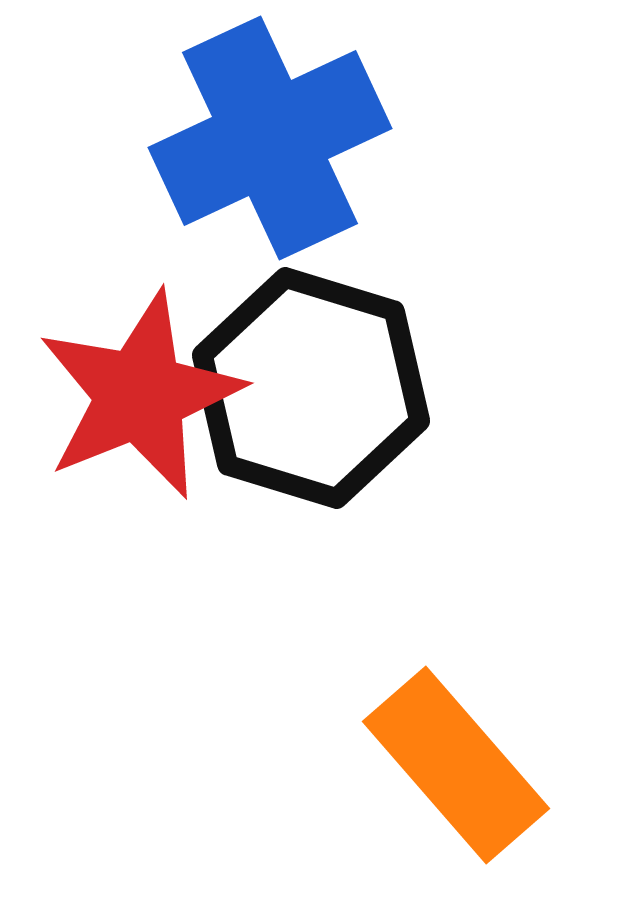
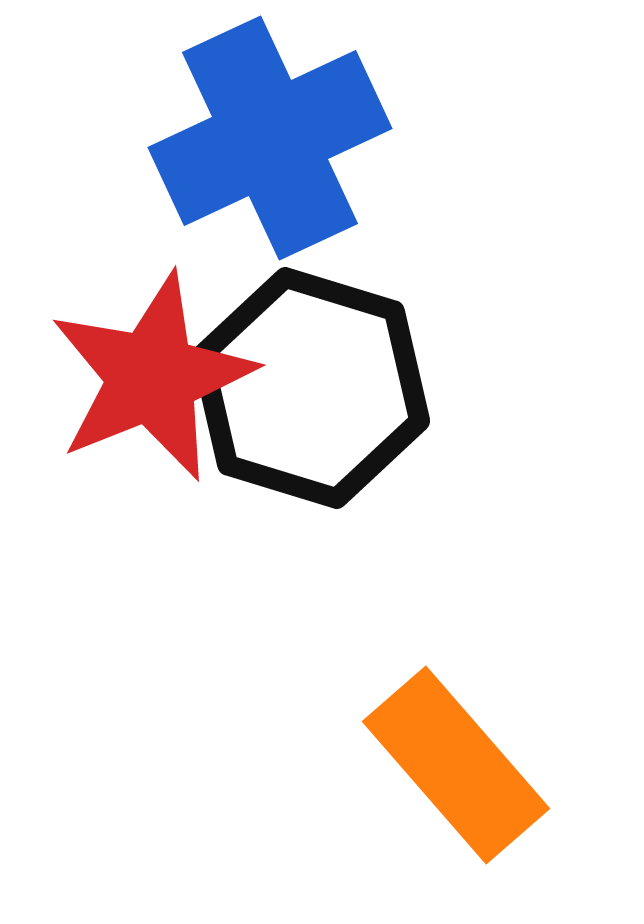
red star: moved 12 px right, 18 px up
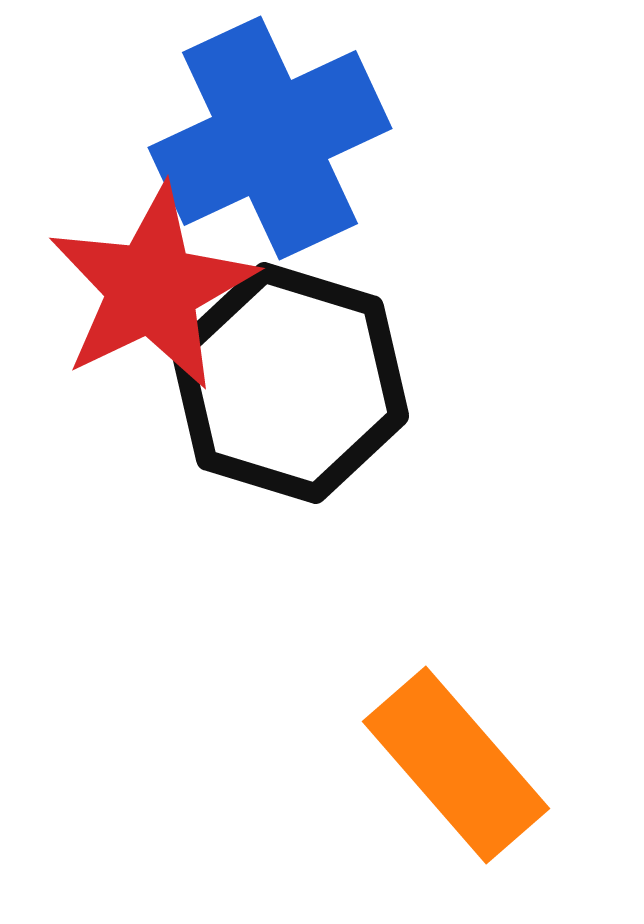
red star: moved 89 px up; rotated 4 degrees counterclockwise
black hexagon: moved 21 px left, 5 px up
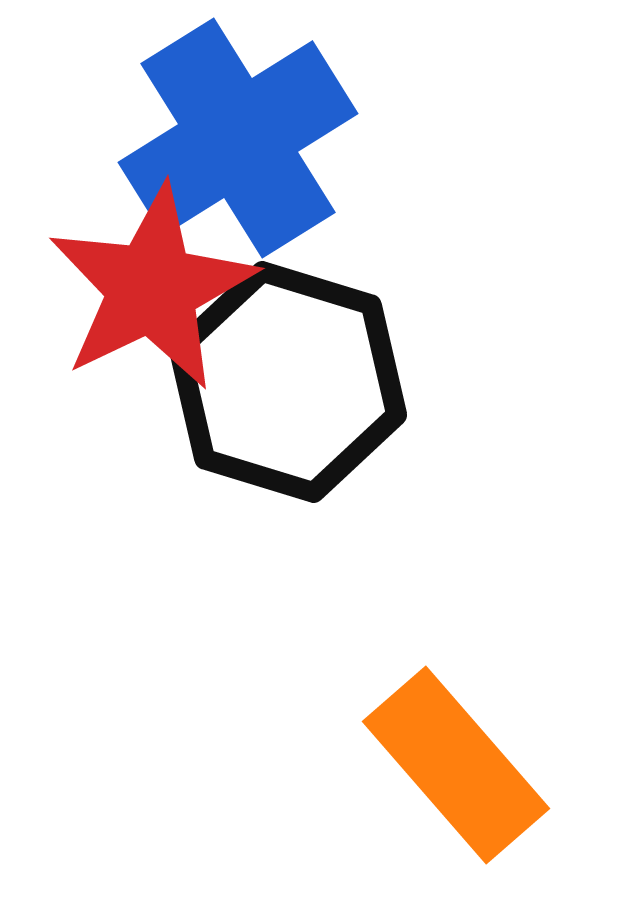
blue cross: moved 32 px left; rotated 7 degrees counterclockwise
black hexagon: moved 2 px left, 1 px up
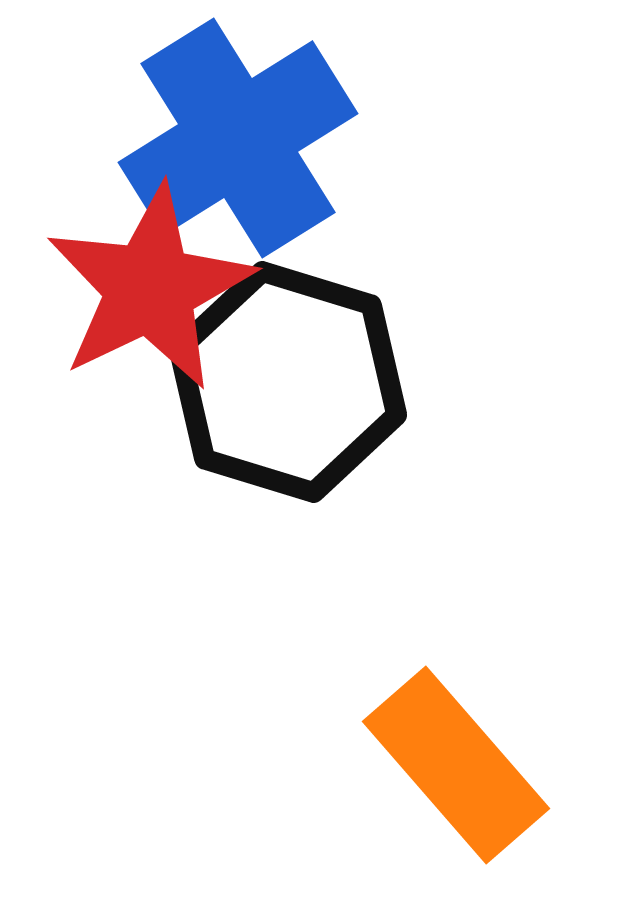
red star: moved 2 px left
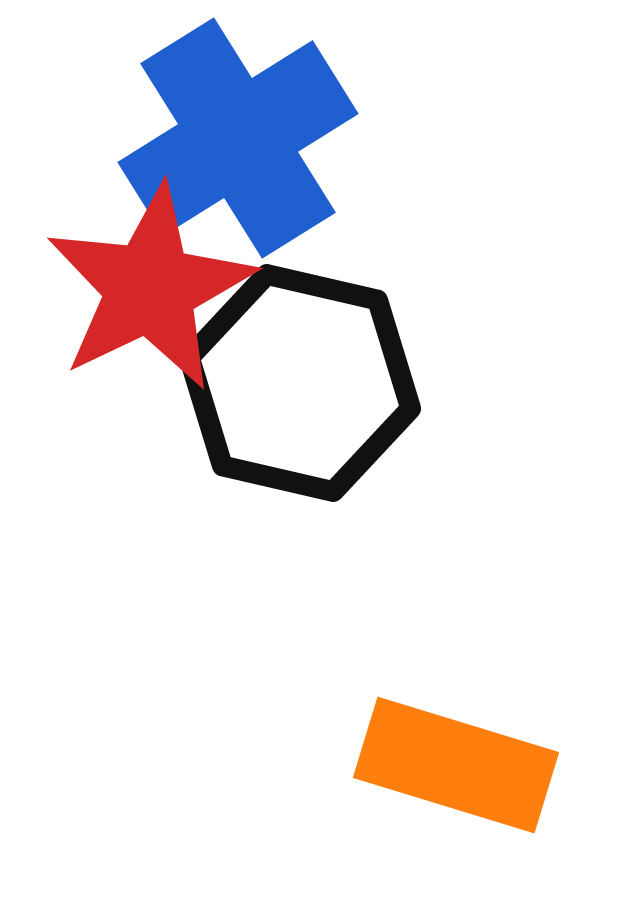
black hexagon: moved 12 px right, 1 px down; rotated 4 degrees counterclockwise
orange rectangle: rotated 32 degrees counterclockwise
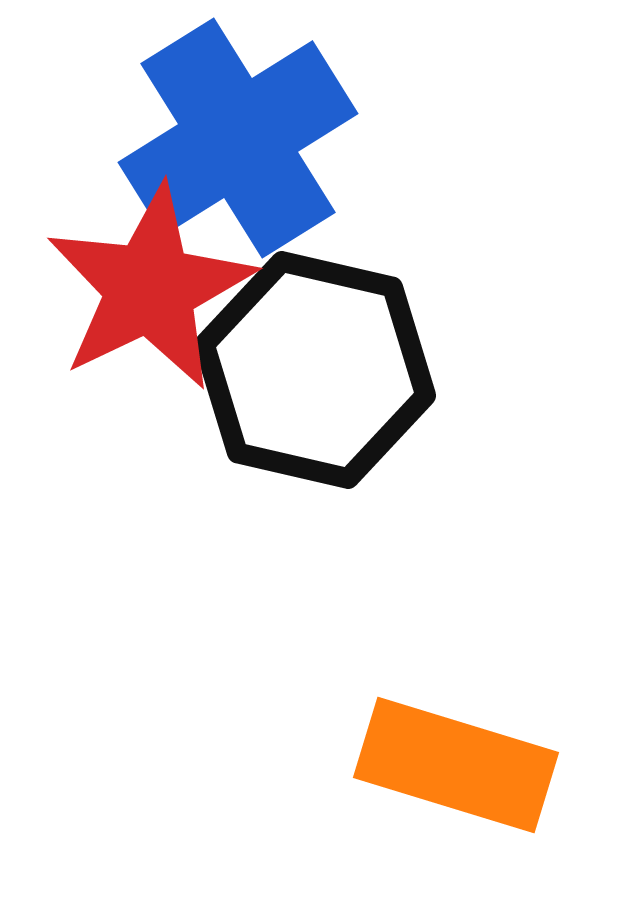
black hexagon: moved 15 px right, 13 px up
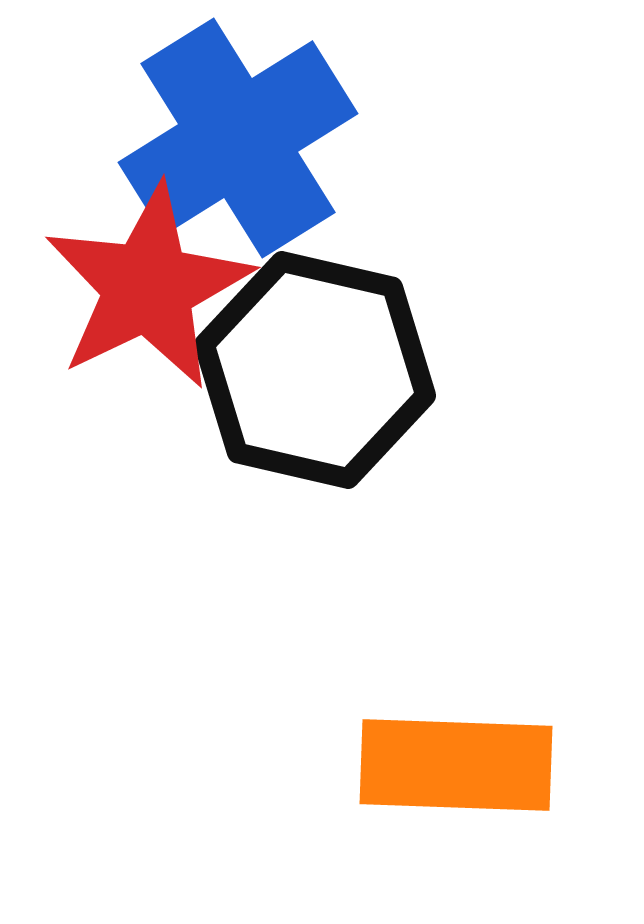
red star: moved 2 px left, 1 px up
orange rectangle: rotated 15 degrees counterclockwise
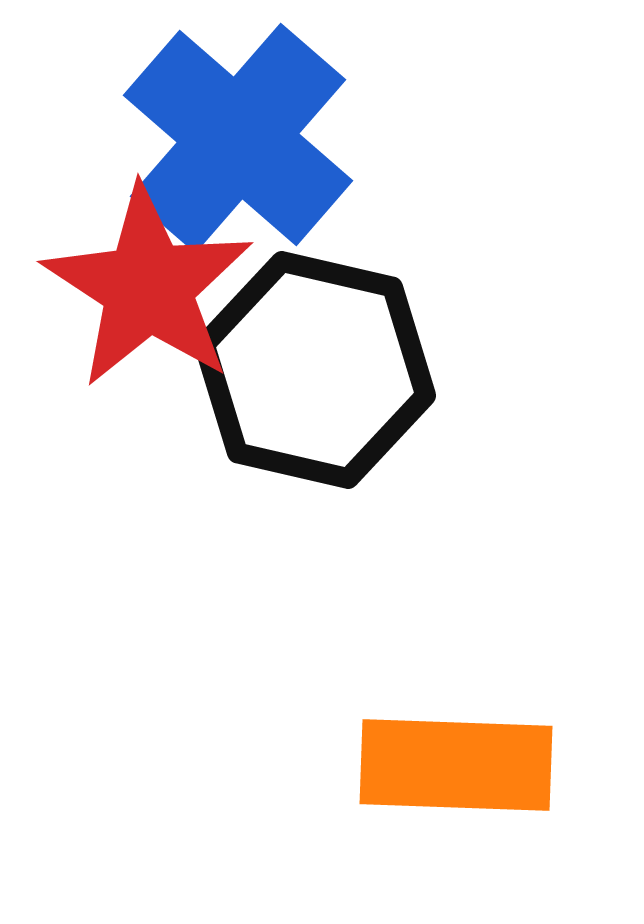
blue cross: rotated 17 degrees counterclockwise
red star: rotated 13 degrees counterclockwise
